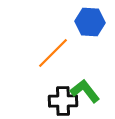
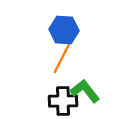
blue hexagon: moved 26 px left, 8 px down
orange line: moved 10 px right, 3 px down; rotated 18 degrees counterclockwise
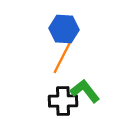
blue hexagon: moved 1 px up
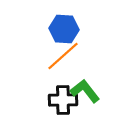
orange line: rotated 21 degrees clockwise
black cross: moved 1 px up
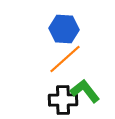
orange line: moved 2 px right, 3 px down
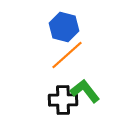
blue hexagon: moved 2 px up; rotated 12 degrees clockwise
orange line: moved 2 px right, 4 px up
